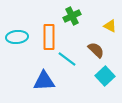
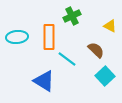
blue triangle: rotated 35 degrees clockwise
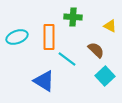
green cross: moved 1 px right, 1 px down; rotated 30 degrees clockwise
cyan ellipse: rotated 15 degrees counterclockwise
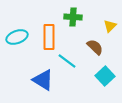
yellow triangle: rotated 48 degrees clockwise
brown semicircle: moved 1 px left, 3 px up
cyan line: moved 2 px down
blue triangle: moved 1 px left, 1 px up
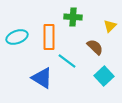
cyan square: moved 1 px left
blue triangle: moved 1 px left, 2 px up
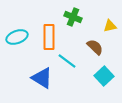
green cross: rotated 18 degrees clockwise
yellow triangle: rotated 32 degrees clockwise
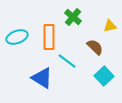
green cross: rotated 18 degrees clockwise
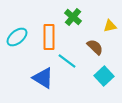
cyan ellipse: rotated 20 degrees counterclockwise
blue triangle: moved 1 px right
